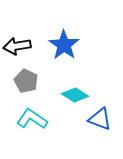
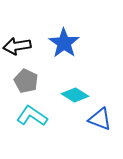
blue star: moved 2 px up
cyan L-shape: moved 3 px up
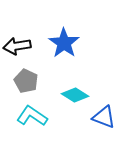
blue triangle: moved 4 px right, 2 px up
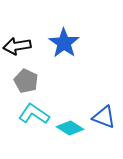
cyan diamond: moved 5 px left, 33 px down
cyan L-shape: moved 2 px right, 2 px up
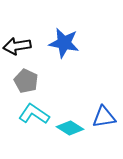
blue star: rotated 24 degrees counterclockwise
blue triangle: rotated 30 degrees counterclockwise
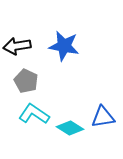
blue star: moved 3 px down
blue triangle: moved 1 px left
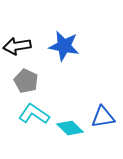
cyan diamond: rotated 12 degrees clockwise
